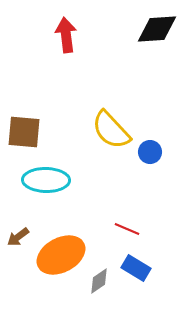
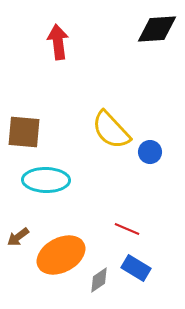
red arrow: moved 8 px left, 7 px down
gray diamond: moved 1 px up
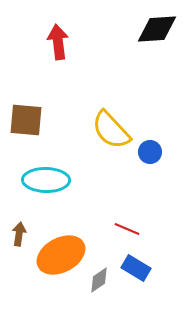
brown square: moved 2 px right, 12 px up
brown arrow: moved 1 px right, 3 px up; rotated 135 degrees clockwise
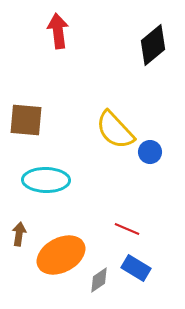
black diamond: moved 4 px left, 16 px down; rotated 36 degrees counterclockwise
red arrow: moved 11 px up
yellow semicircle: moved 4 px right
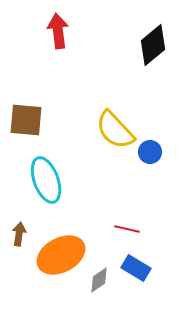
cyan ellipse: rotated 69 degrees clockwise
red line: rotated 10 degrees counterclockwise
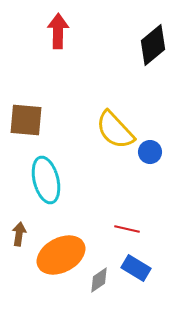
red arrow: rotated 8 degrees clockwise
cyan ellipse: rotated 6 degrees clockwise
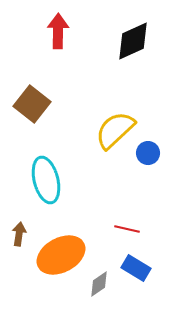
black diamond: moved 20 px left, 4 px up; rotated 15 degrees clockwise
brown square: moved 6 px right, 16 px up; rotated 33 degrees clockwise
yellow semicircle: rotated 90 degrees clockwise
blue circle: moved 2 px left, 1 px down
gray diamond: moved 4 px down
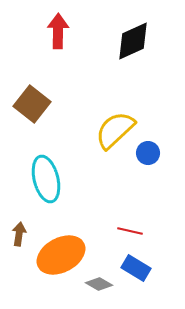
cyan ellipse: moved 1 px up
red line: moved 3 px right, 2 px down
gray diamond: rotated 64 degrees clockwise
